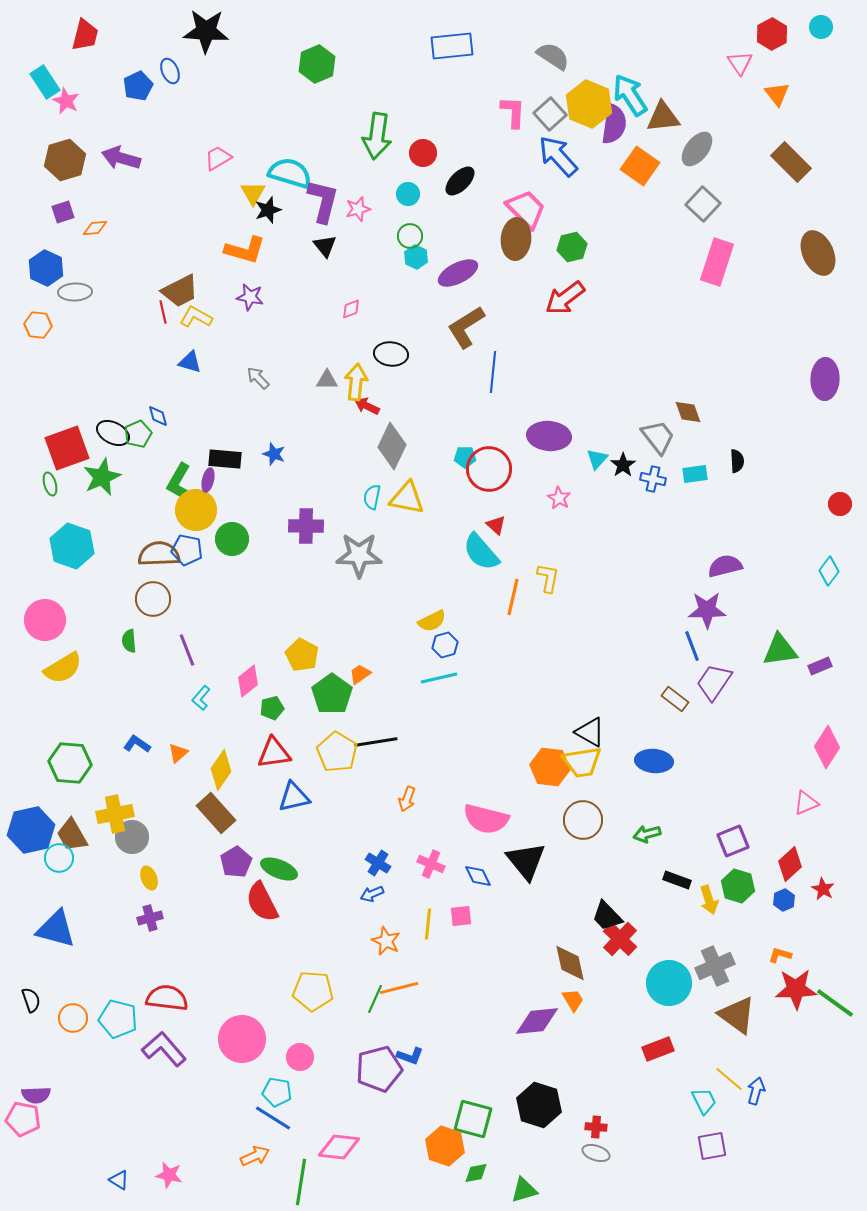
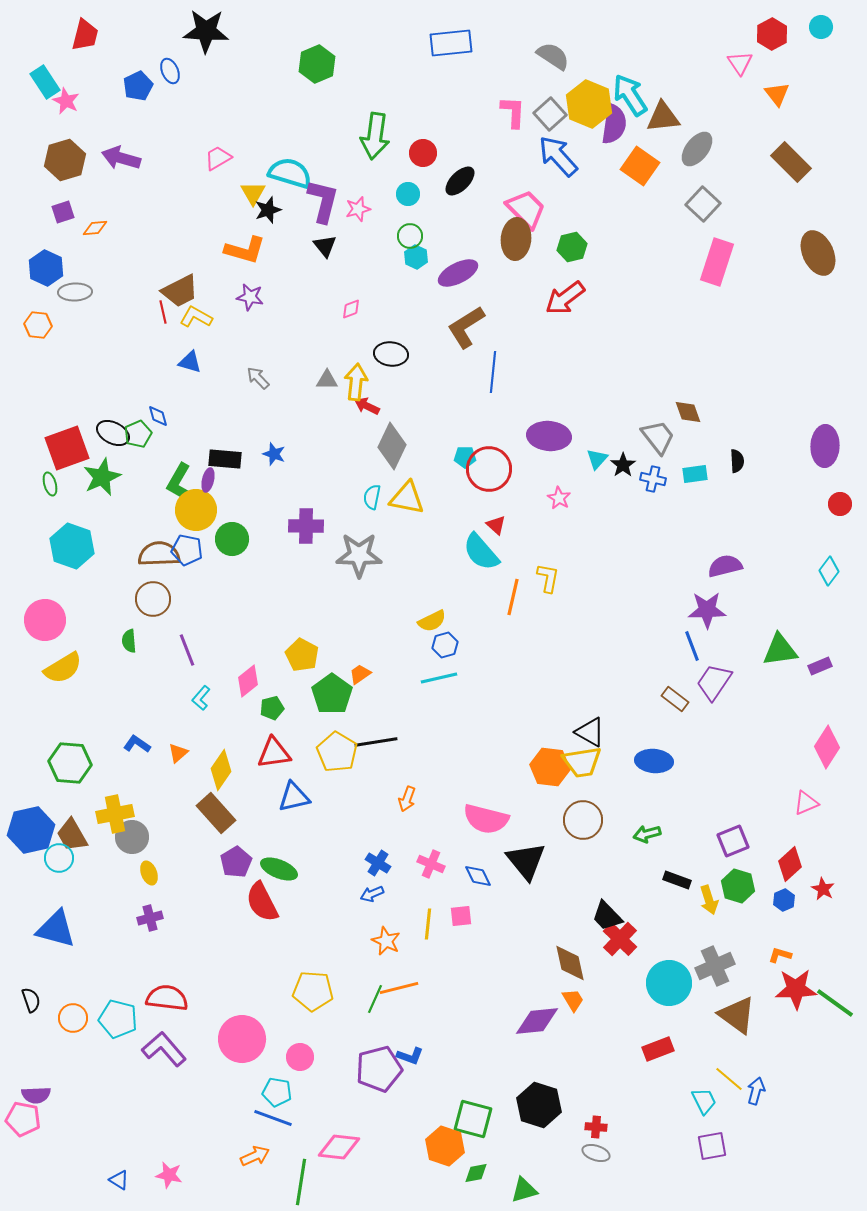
blue rectangle at (452, 46): moved 1 px left, 3 px up
green arrow at (377, 136): moved 2 px left
purple ellipse at (825, 379): moved 67 px down
yellow ellipse at (149, 878): moved 5 px up
blue line at (273, 1118): rotated 12 degrees counterclockwise
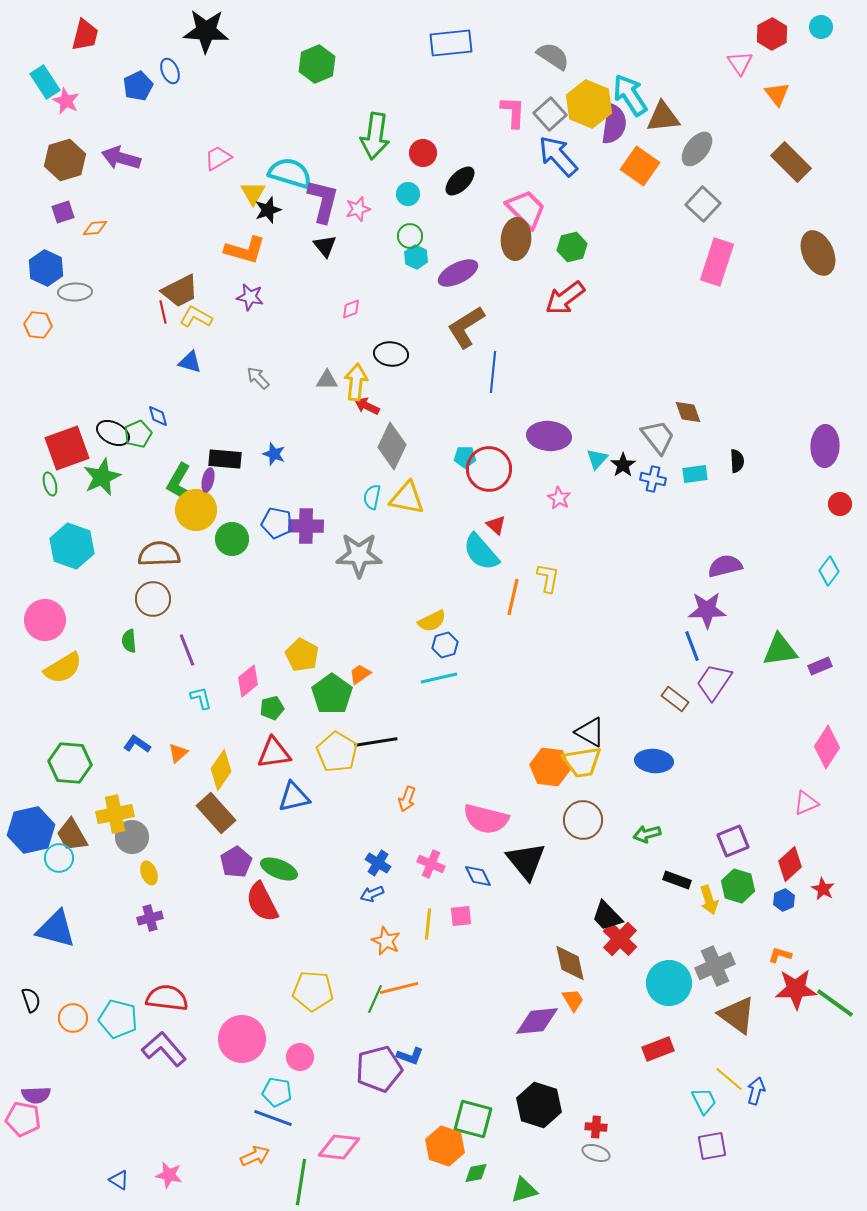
blue pentagon at (187, 550): moved 90 px right, 27 px up
cyan L-shape at (201, 698): rotated 125 degrees clockwise
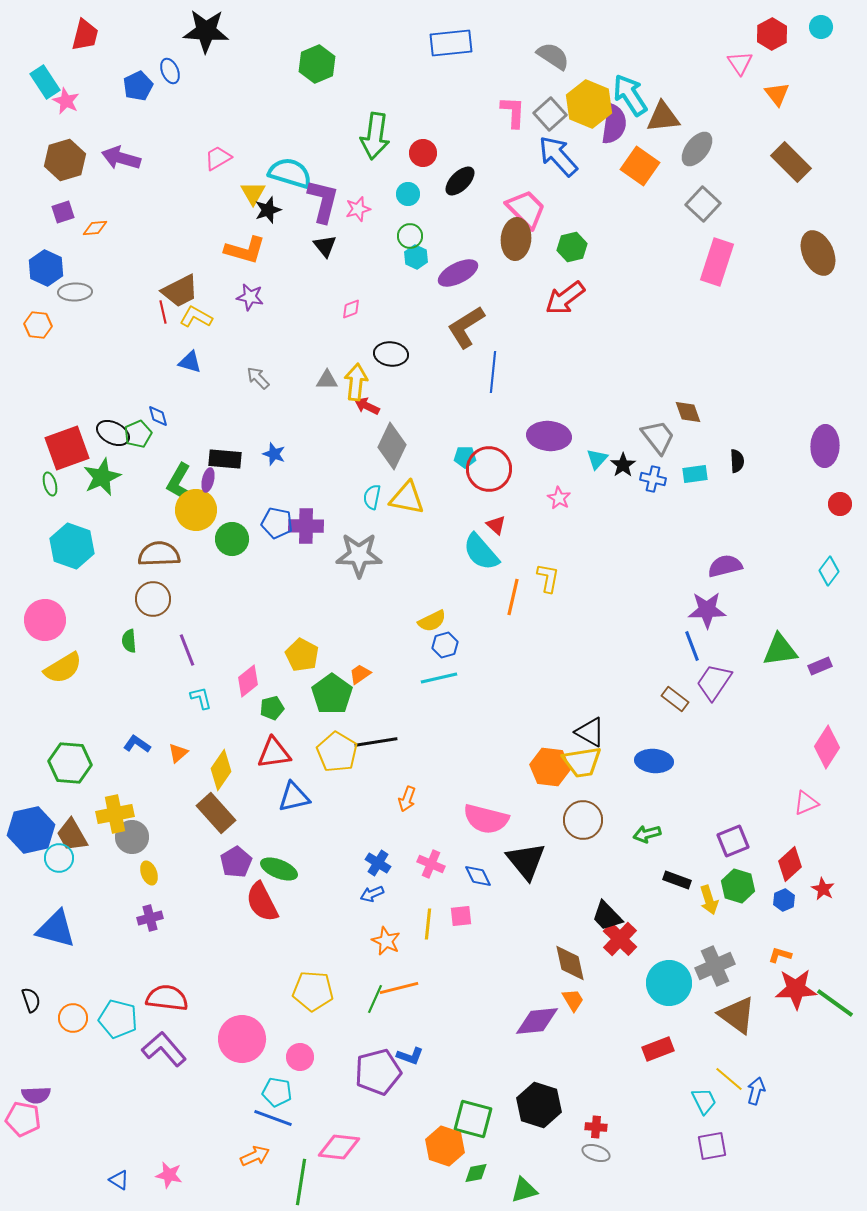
purple pentagon at (379, 1069): moved 1 px left, 3 px down
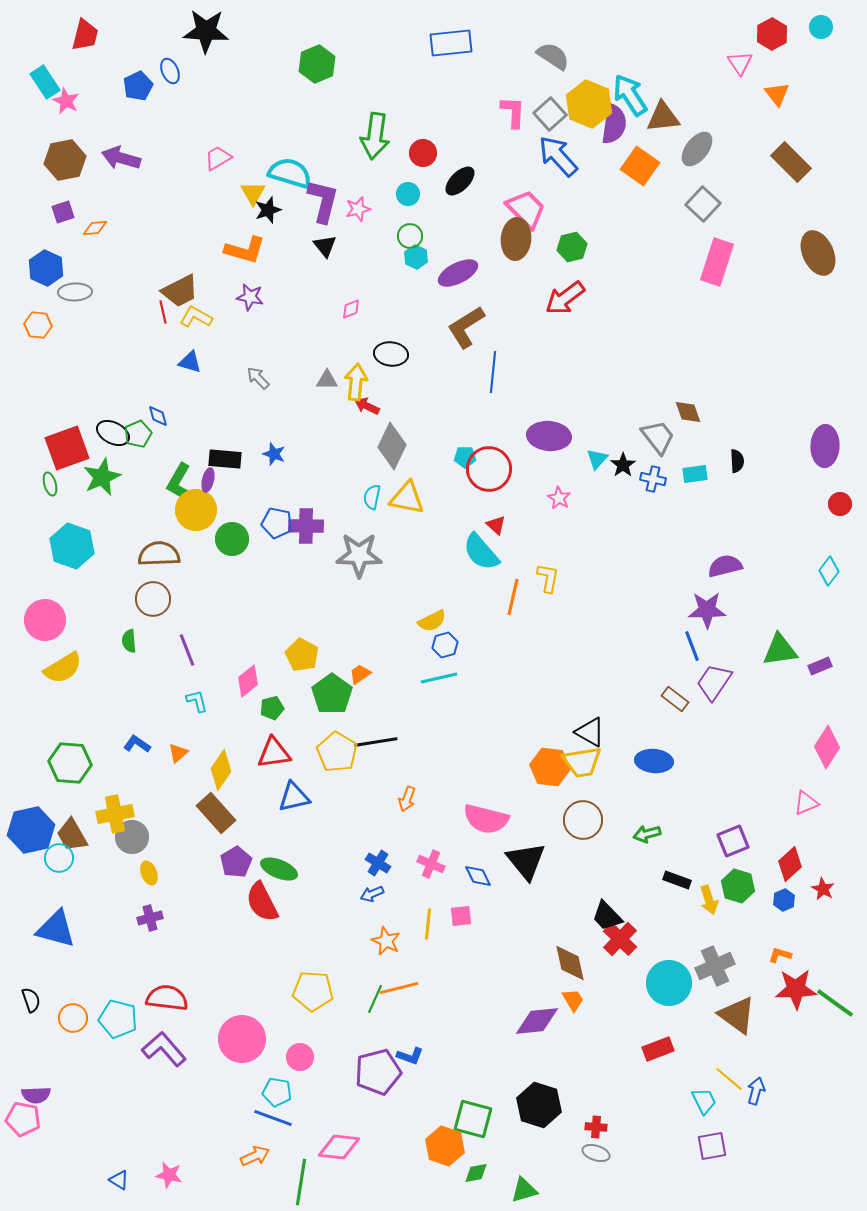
brown hexagon at (65, 160): rotated 6 degrees clockwise
cyan L-shape at (201, 698): moved 4 px left, 3 px down
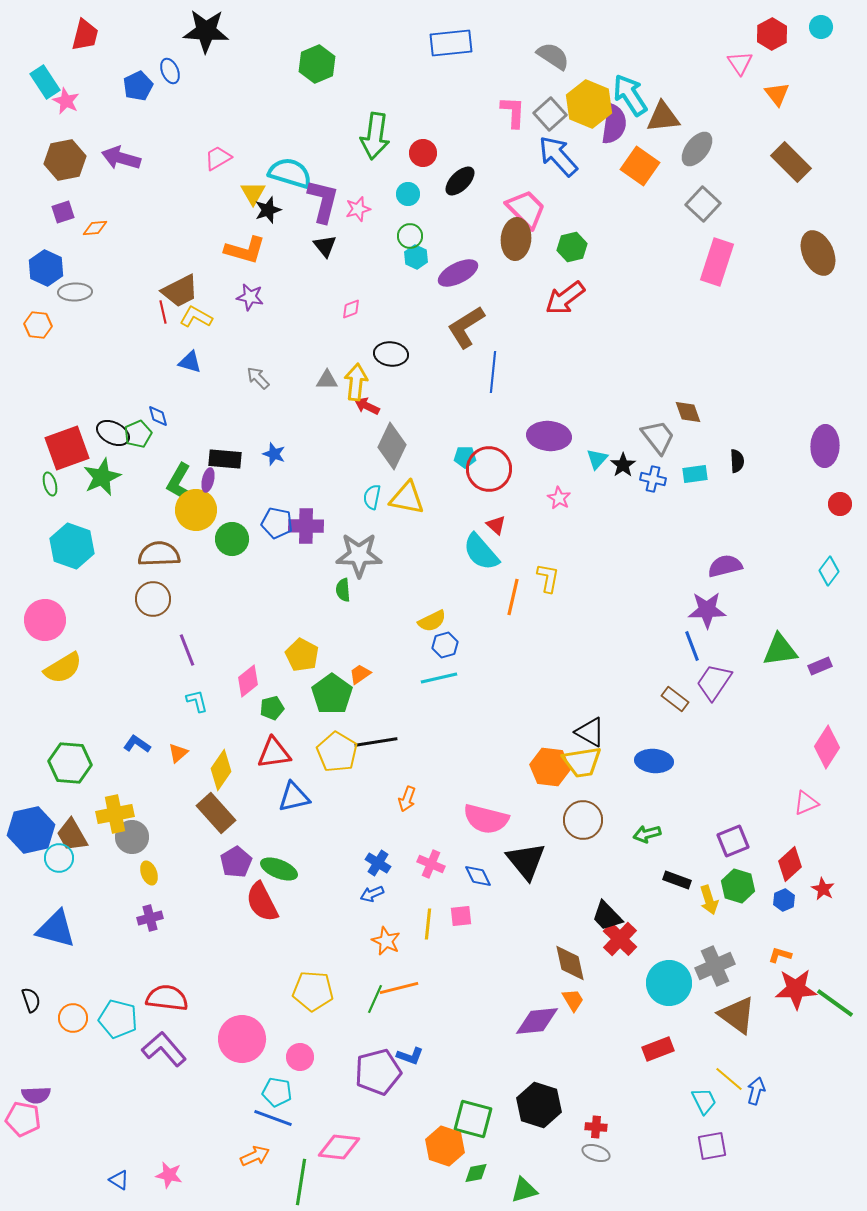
green semicircle at (129, 641): moved 214 px right, 51 px up
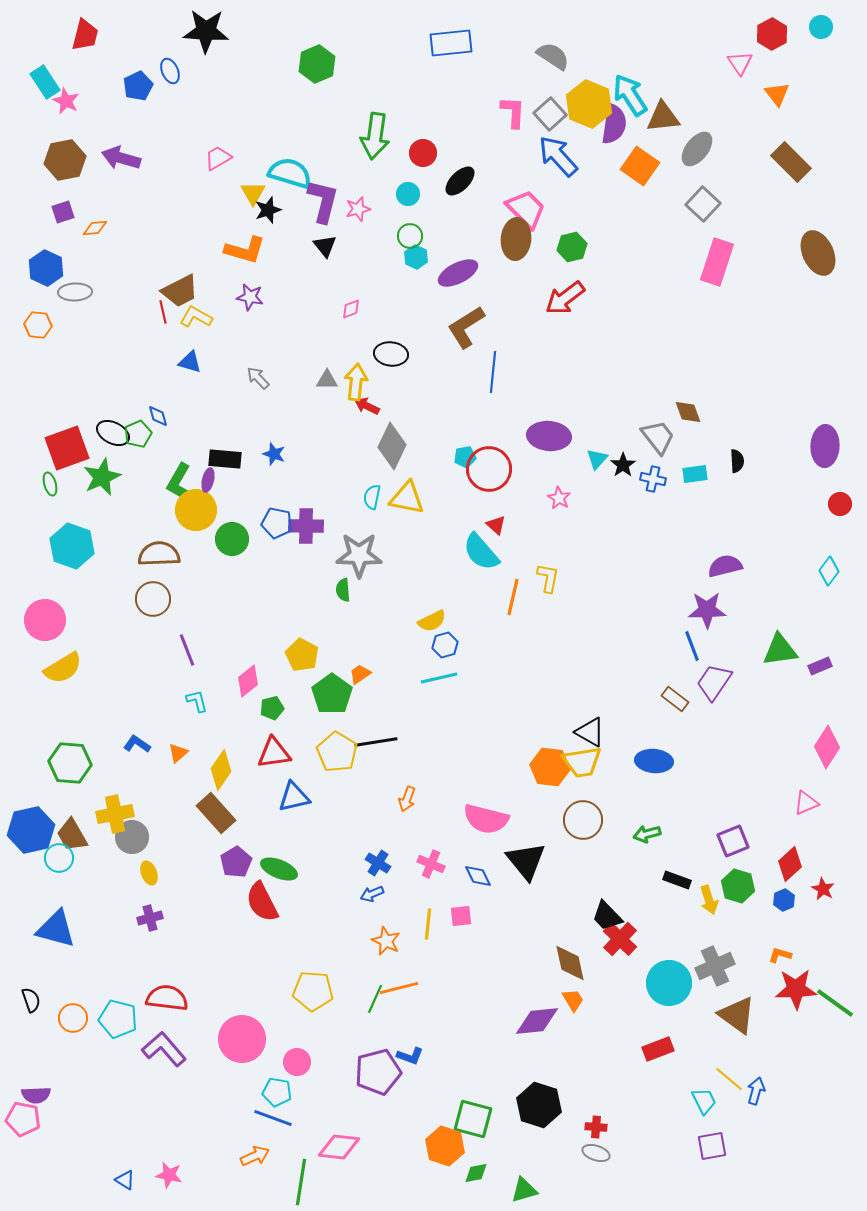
cyan pentagon at (465, 457): rotated 10 degrees counterclockwise
pink circle at (300, 1057): moved 3 px left, 5 px down
blue triangle at (119, 1180): moved 6 px right
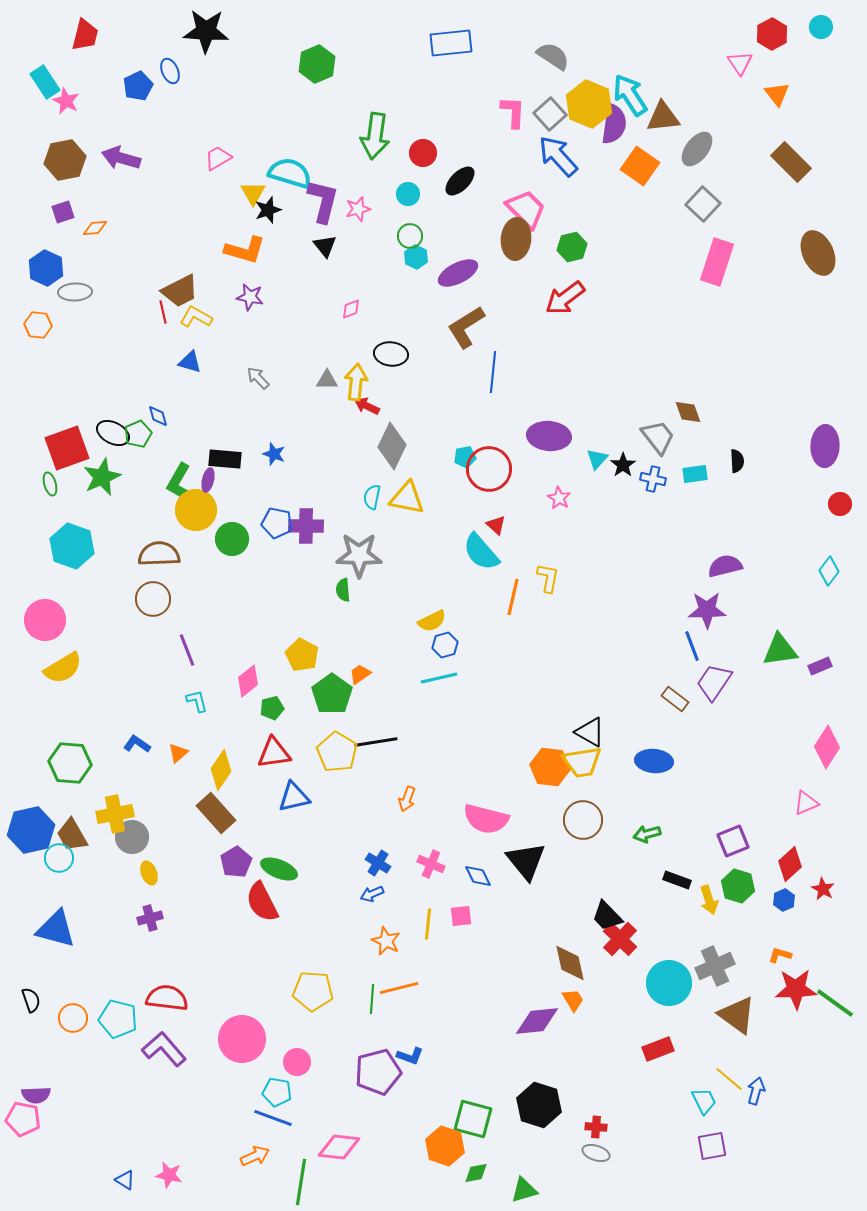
green line at (375, 999): moved 3 px left; rotated 20 degrees counterclockwise
